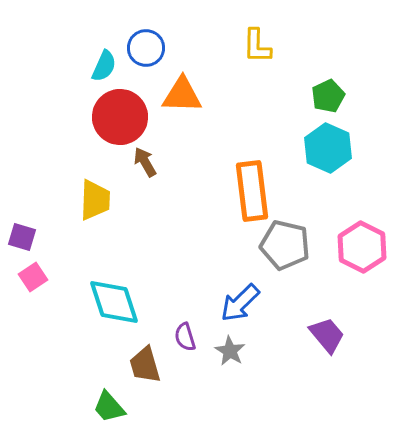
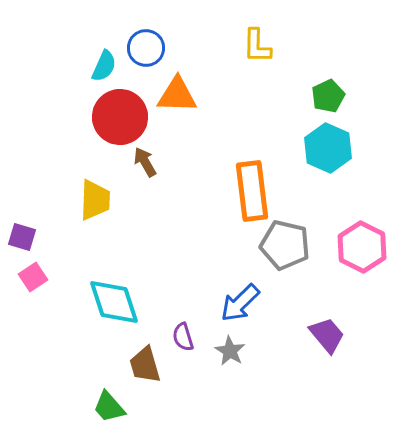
orange triangle: moved 5 px left
purple semicircle: moved 2 px left
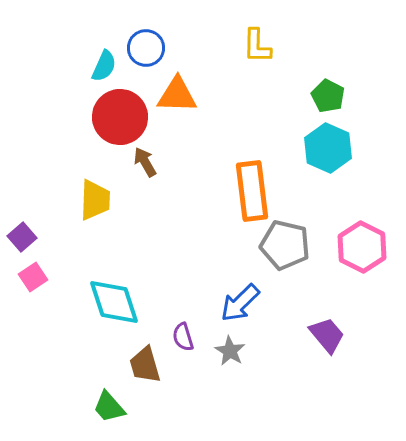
green pentagon: rotated 20 degrees counterclockwise
purple square: rotated 32 degrees clockwise
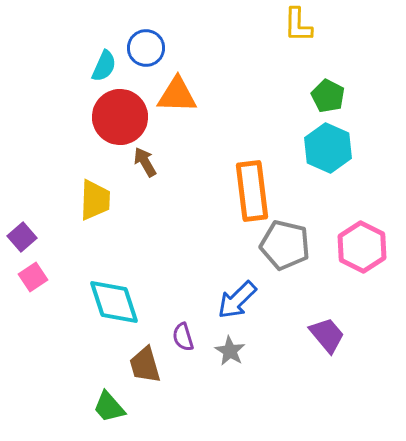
yellow L-shape: moved 41 px right, 21 px up
blue arrow: moved 3 px left, 3 px up
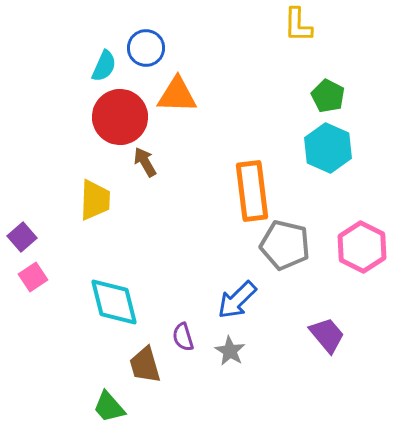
cyan diamond: rotated 4 degrees clockwise
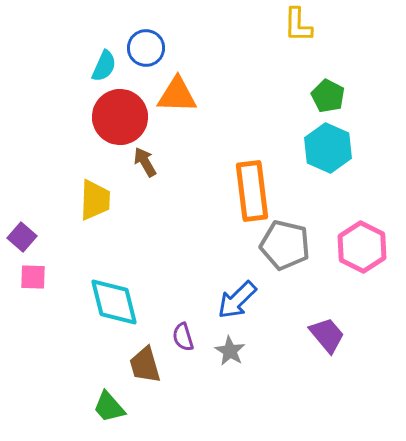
purple square: rotated 8 degrees counterclockwise
pink square: rotated 36 degrees clockwise
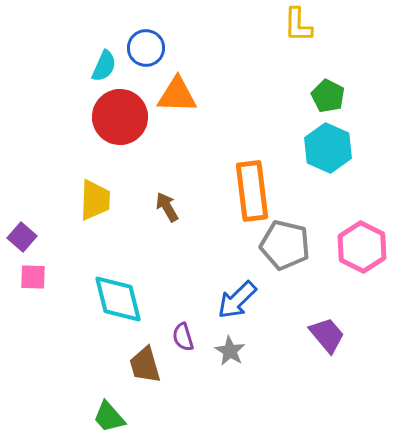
brown arrow: moved 22 px right, 45 px down
cyan diamond: moved 4 px right, 3 px up
green trapezoid: moved 10 px down
